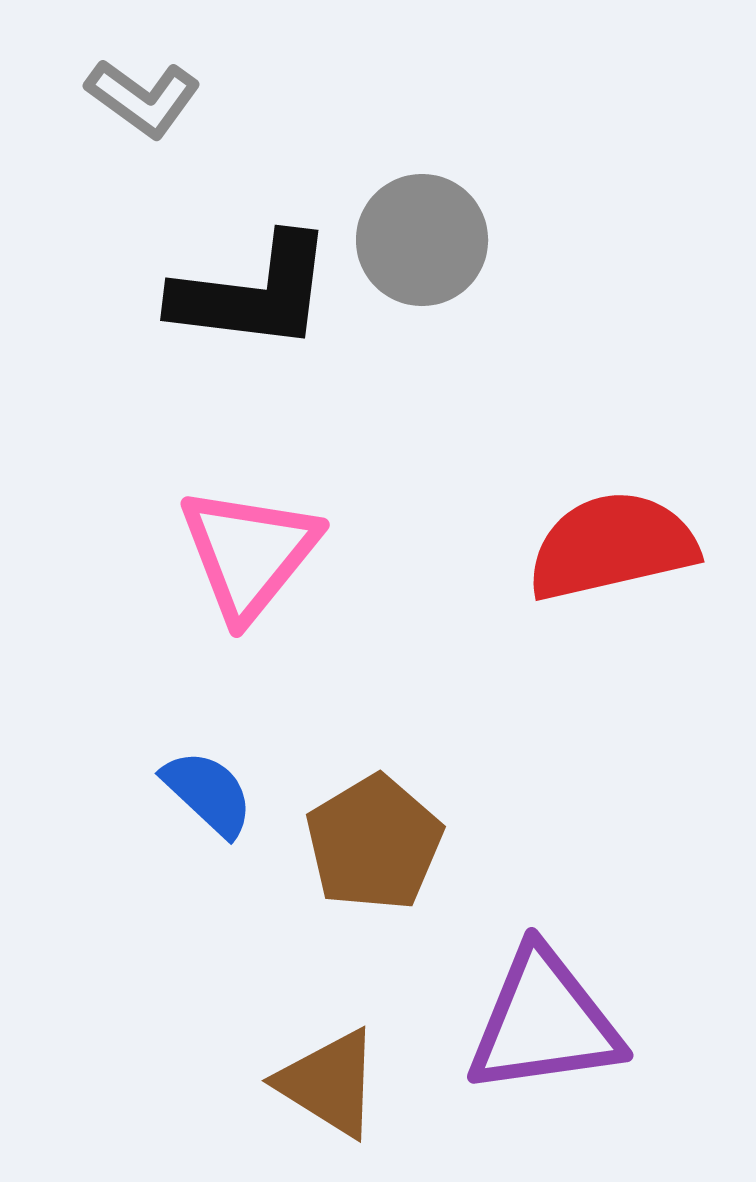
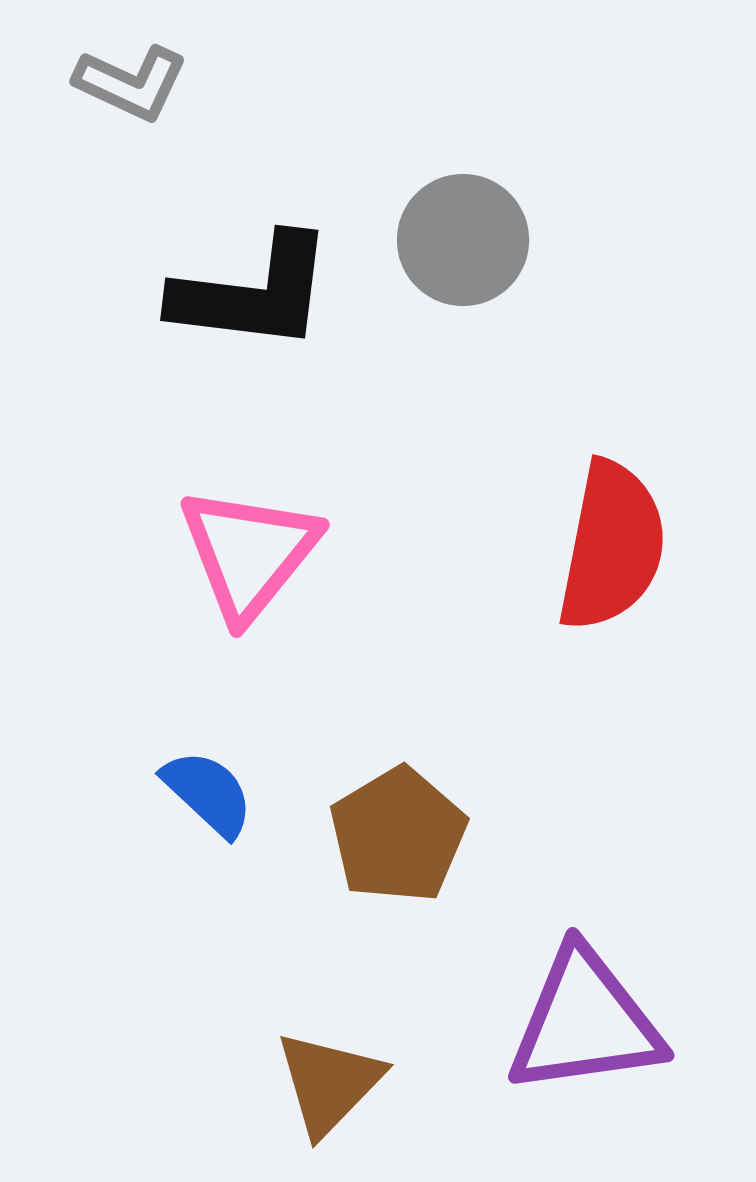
gray L-shape: moved 12 px left, 15 px up; rotated 11 degrees counterclockwise
gray circle: moved 41 px right
red semicircle: rotated 114 degrees clockwise
brown pentagon: moved 24 px right, 8 px up
purple triangle: moved 41 px right
brown triangle: rotated 42 degrees clockwise
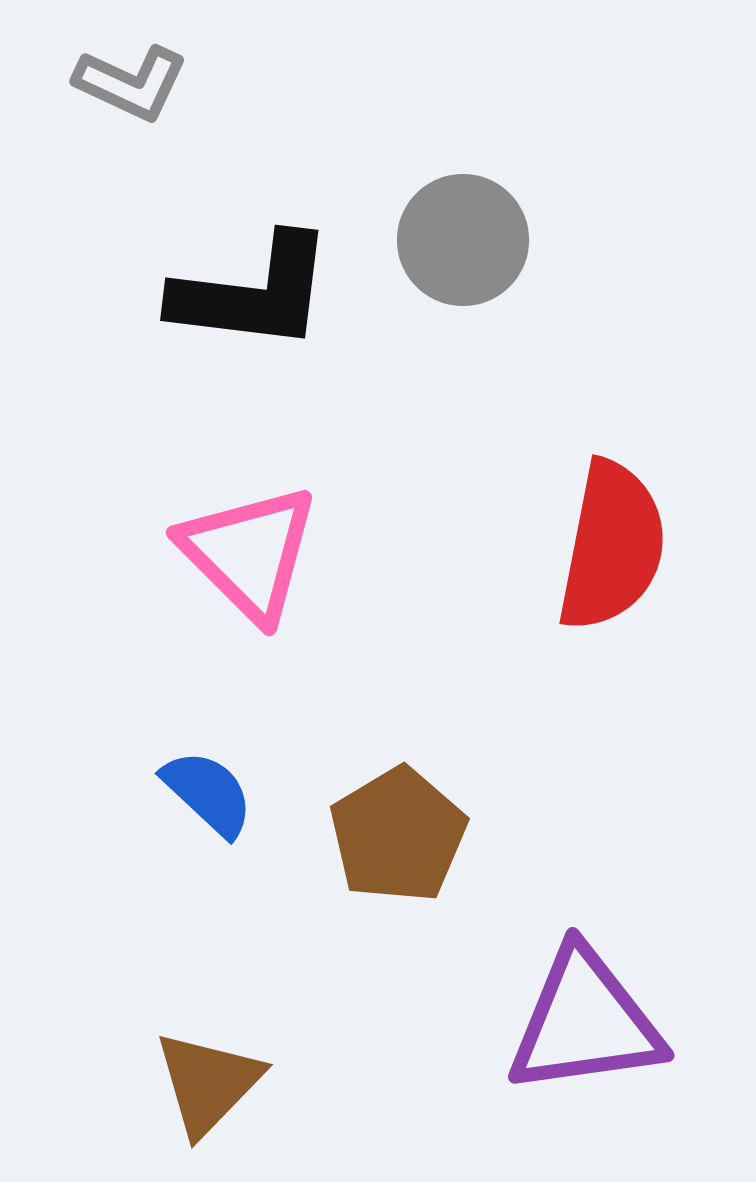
pink triangle: rotated 24 degrees counterclockwise
brown triangle: moved 121 px left
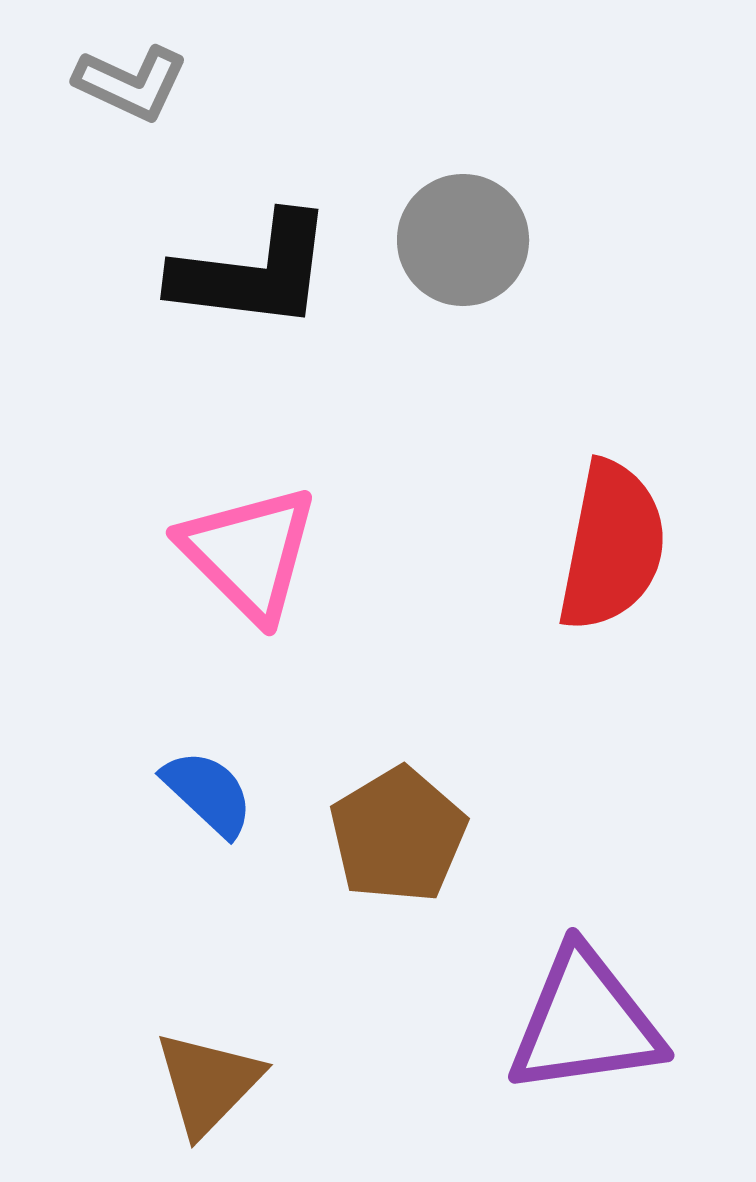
black L-shape: moved 21 px up
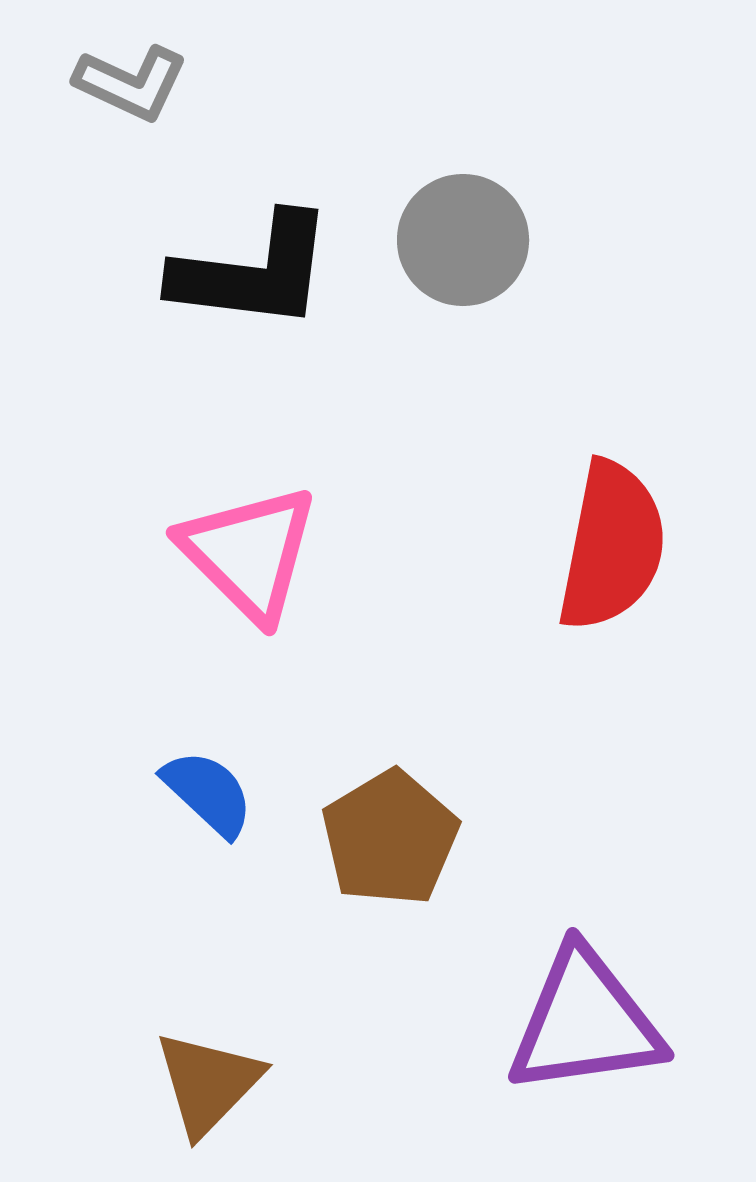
brown pentagon: moved 8 px left, 3 px down
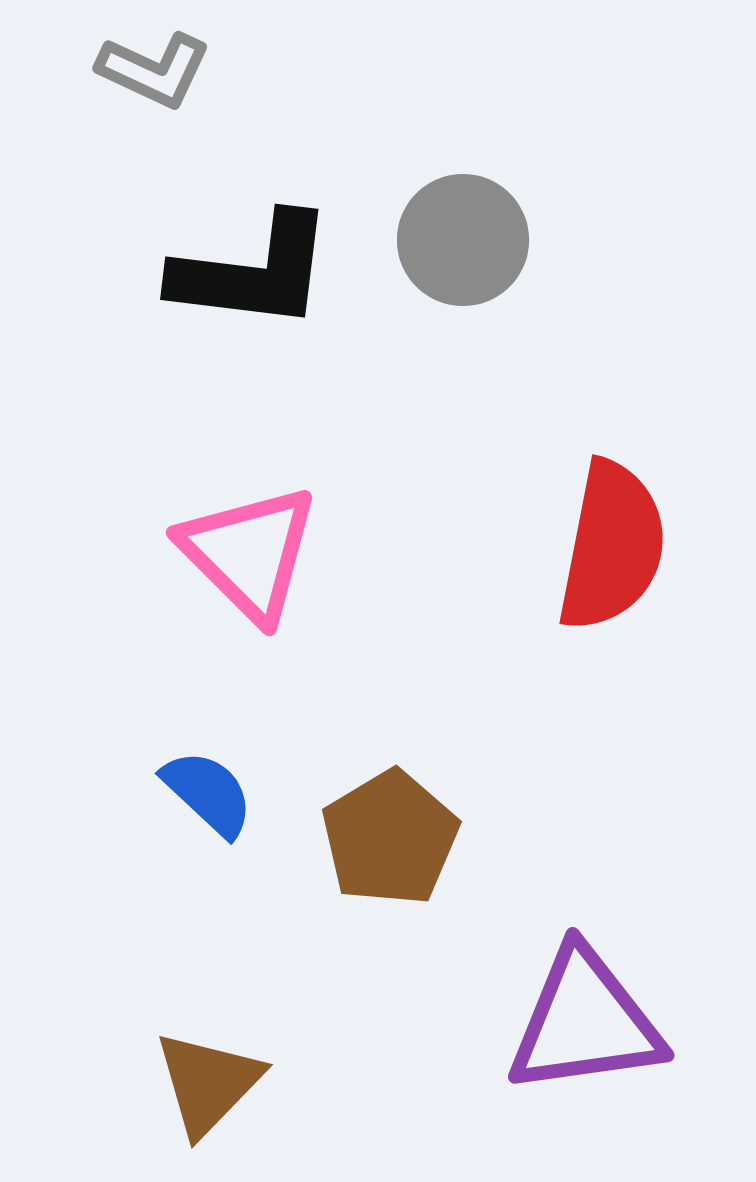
gray L-shape: moved 23 px right, 13 px up
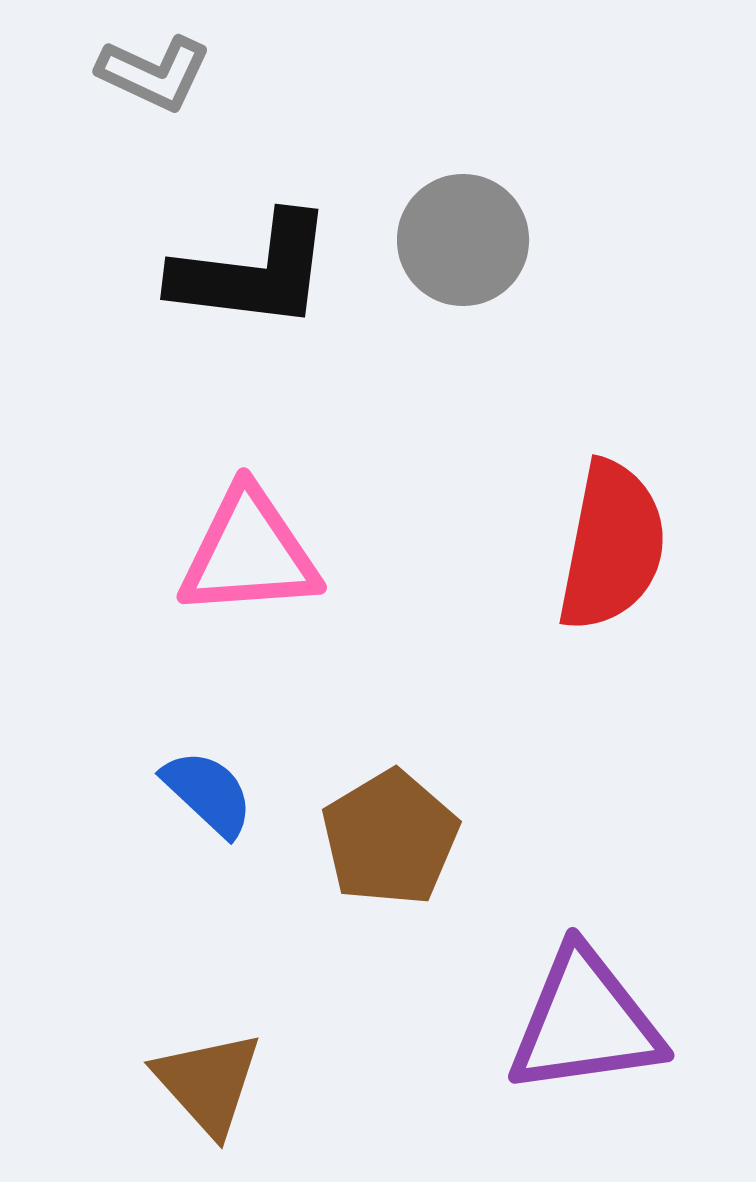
gray L-shape: moved 3 px down
pink triangle: rotated 49 degrees counterclockwise
brown triangle: rotated 26 degrees counterclockwise
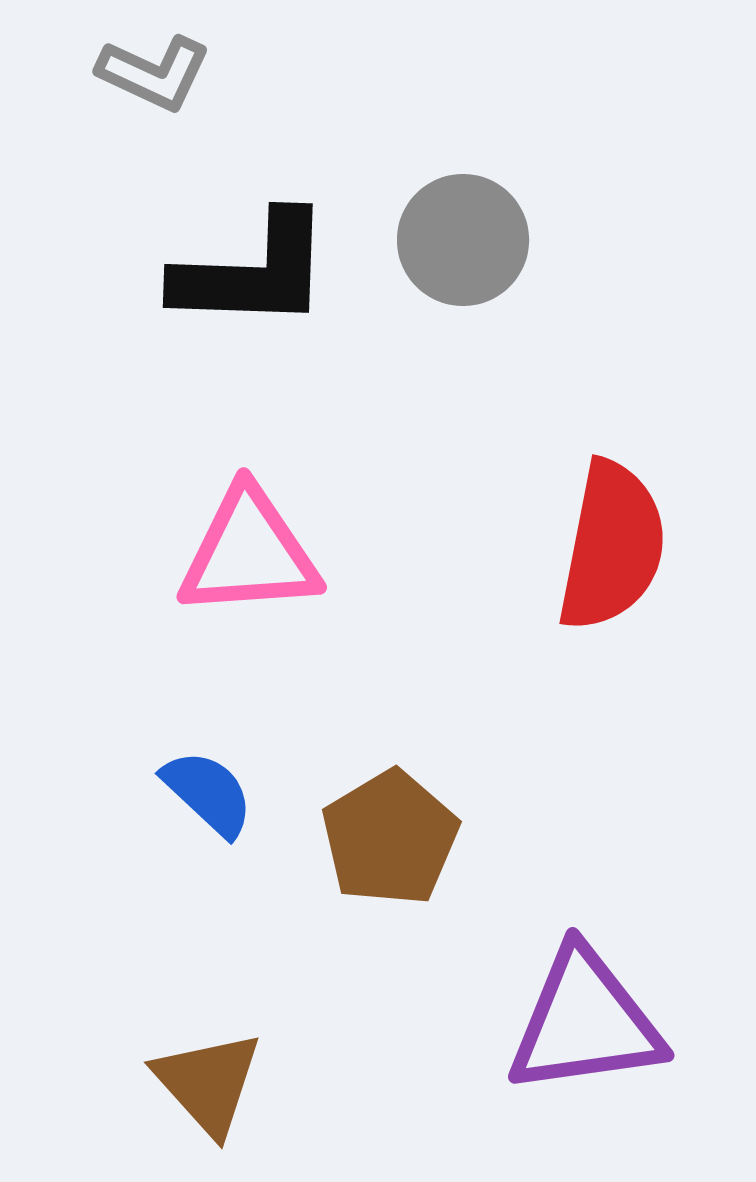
black L-shape: rotated 5 degrees counterclockwise
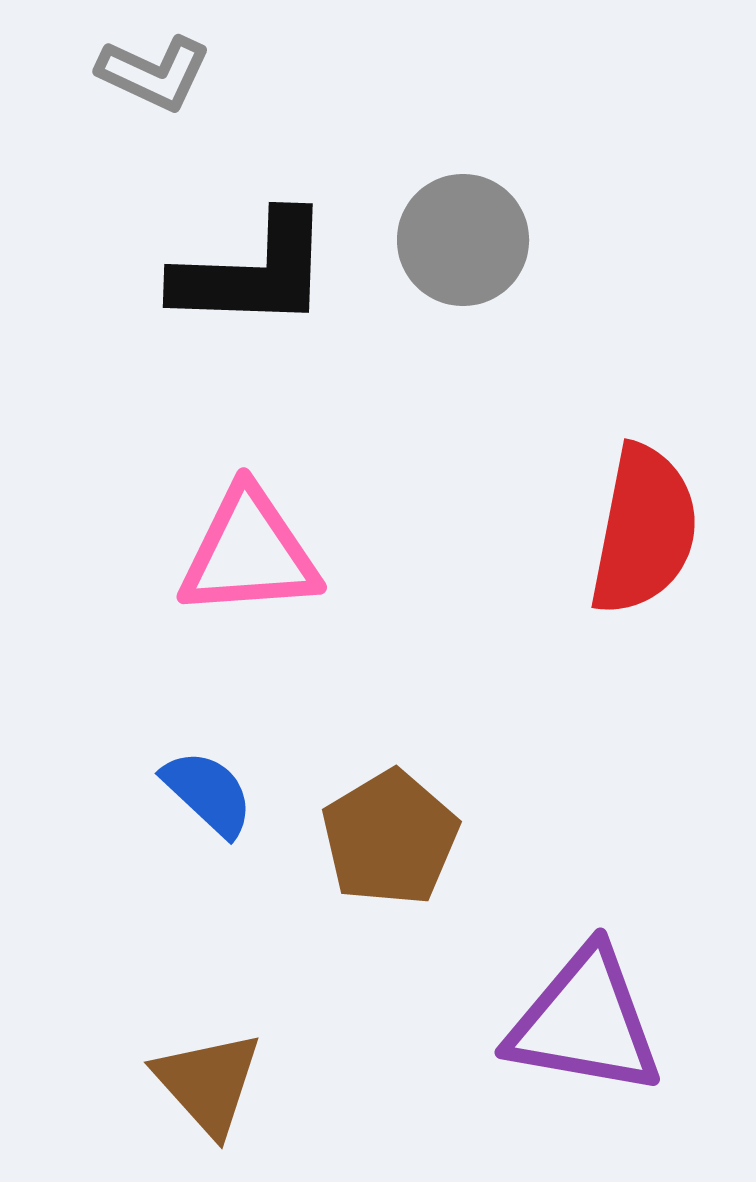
red semicircle: moved 32 px right, 16 px up
purple triangle: rotated 18 degrees clockwise
